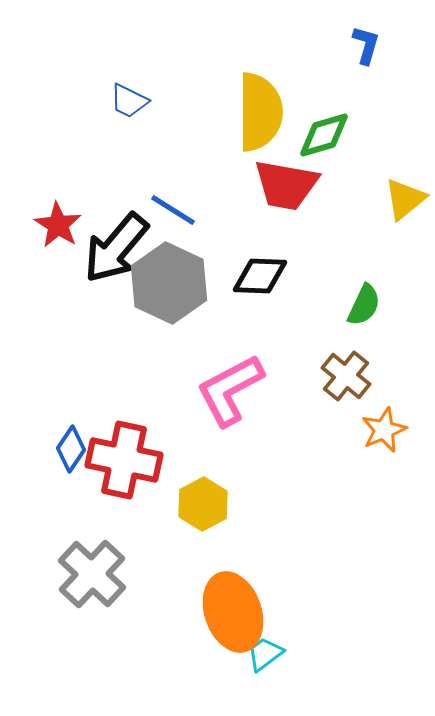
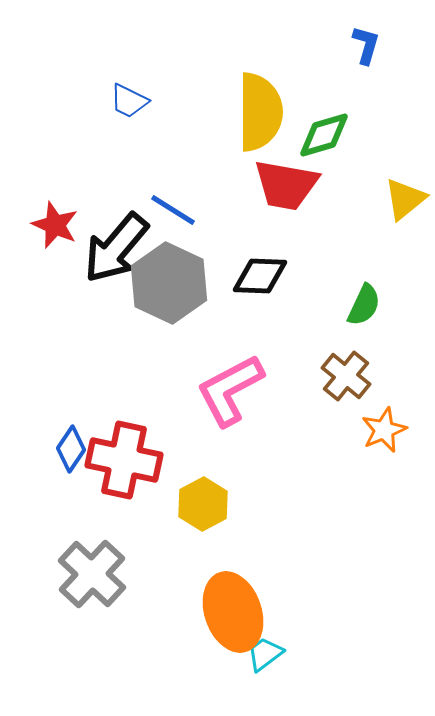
red star: moved 3 px left; rotated 9 degrees counterclockwise
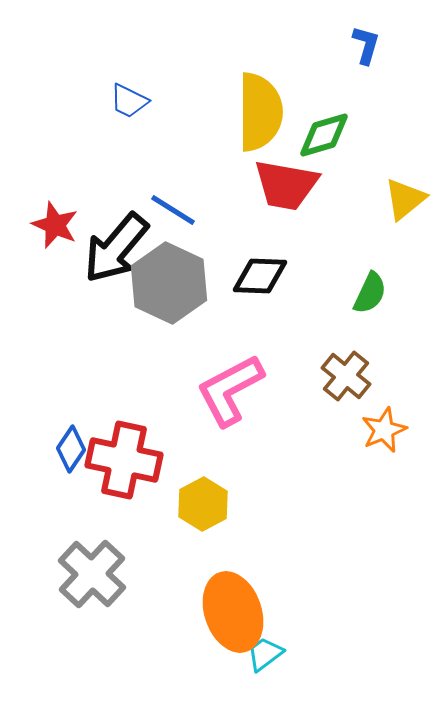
green semicircle: moved 6 px right, 12 px up
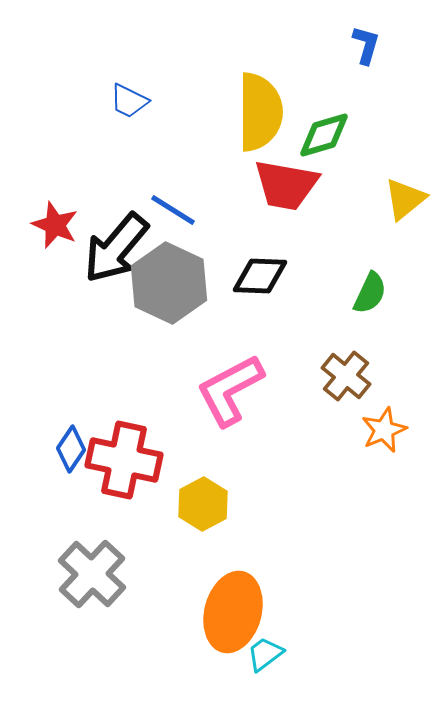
orange ellipse: rotated 34 degrees clockwise
